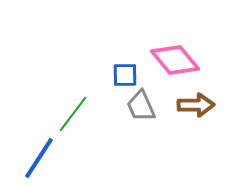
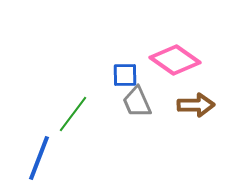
pink diamond: rotated 15 degrees counterclockwise
gray trapezoid: moved 4 px left, 4 px up
blue line: rotated 12 degrees counterclockwise
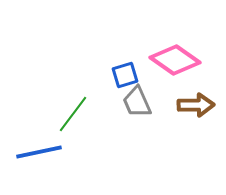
blue square: rotated 16 degrees counterclockwise
blue line: moved 6 px up; rotated 57 degrees clockwise
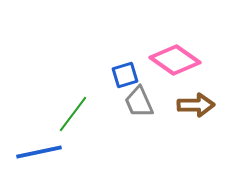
gray trapezoid: moved 2 px right
